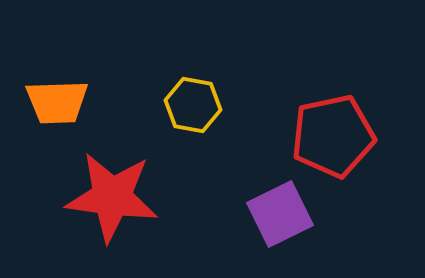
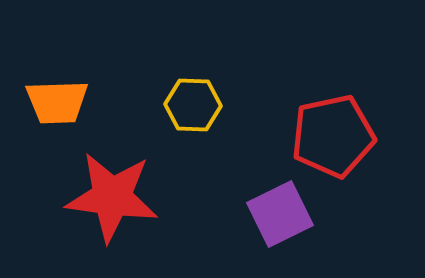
yellow hexagon: rotated 8 degrees counterclockwise
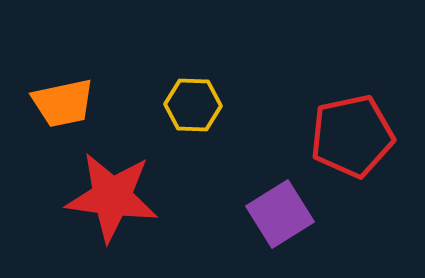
orange trapezoid: moved 6 px right, 1 px down; rotated 10 degrees counterclockwise
red pentagon: moved 19 px right
purple square: rotated 6 degrees counterclockwise
